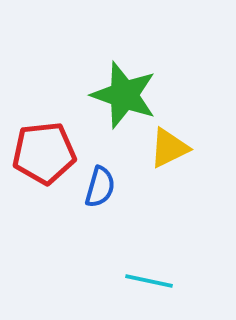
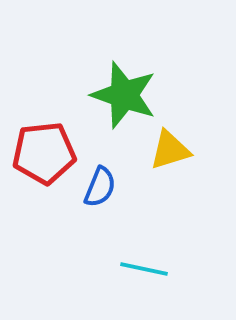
yellow triangle: moved 1 px right, 2 px down; rotated 9 degrees clockwise
blue semicircle: rotated 6 degrees clockwise
cyan line: moved 5 px left, 12 px up
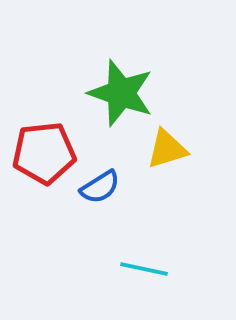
green star: moved 3 px left, 2 px up
yellow triangle: moved 3 px left, 1 px up
blue semicircle: rotated 36 degrees clockwise
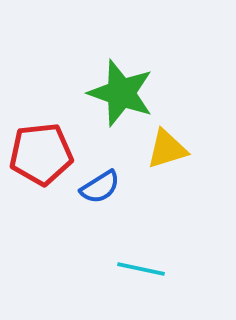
red pentagon: moved 3 px left, 1 px down
cyan line: moved 3 px left
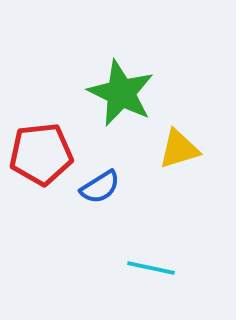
green star: rotated 6 degrees clockwise
yellow triangle: moved 12 px right
cyan line: moved 10 px right, 1 px up
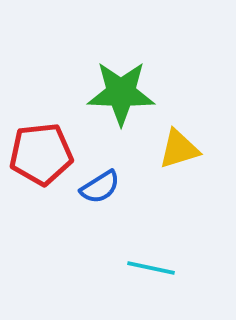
green star: rotated 24 degrees counterclockwise
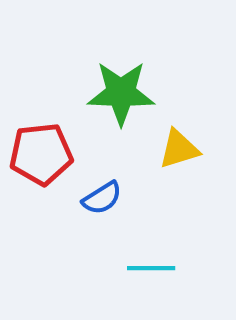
blue semicircle: moved 2 px right, 11 px down
cyan line: rotated 12 degrees counterclockwise
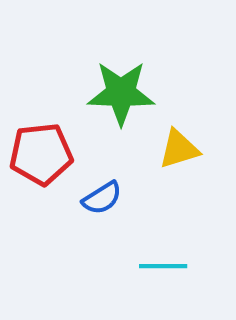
cyan line: moved 12 px right, 2 px up
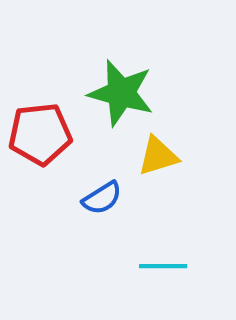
green star: rotated 14 degrees clockwise
yellow triangle: moved 21 px left, 7 px down
red pentagon: moved 1 px left, 20 px up
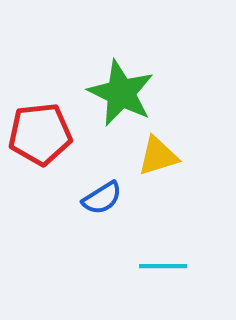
green star: rotated 10 degrees clockwise
